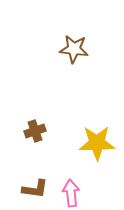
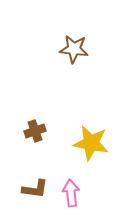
yellow star: moved 6 px left; rotated 12 degrees clockwise
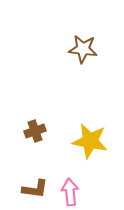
brown star: moved 9 px right
yellow star: moved 1 px left, 2 px up
pink arrow: moved 1 px left, 1 px up
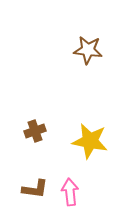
brown star: moved 5 px right, 1 px down
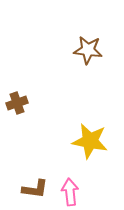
brown cross: moved 18 px left, 28 px up
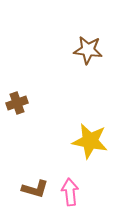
brown L-shape: rotated 8 degrees clockwise
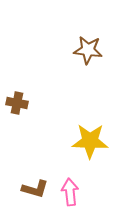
brown cross: rotated 30 degrees clockwise
yellow star: rotated 9 degrees counterclockwise
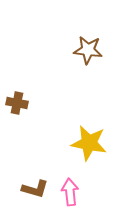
yellow star: moved 1 px left, 2 px down; rotated 9 degrees clockwise
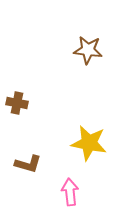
brown L-shape: moved 7 px left, 25 px up
